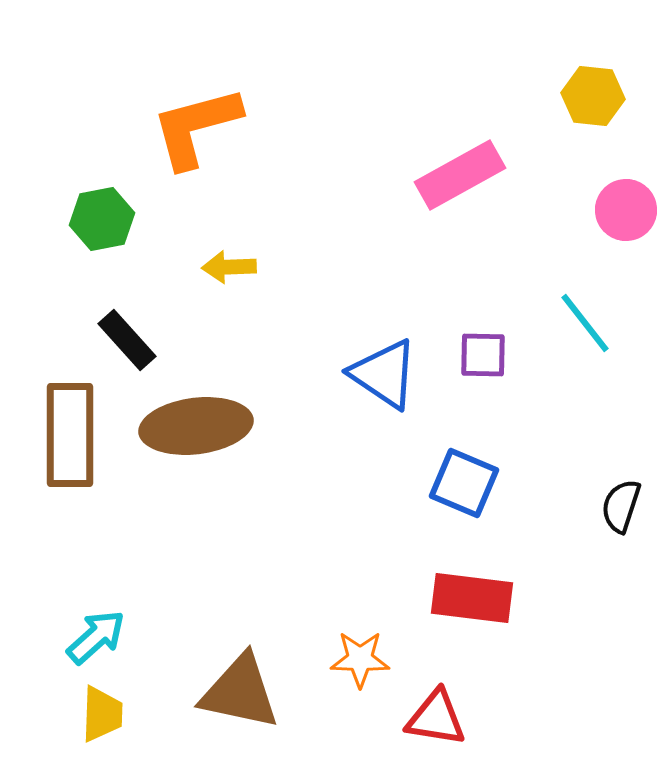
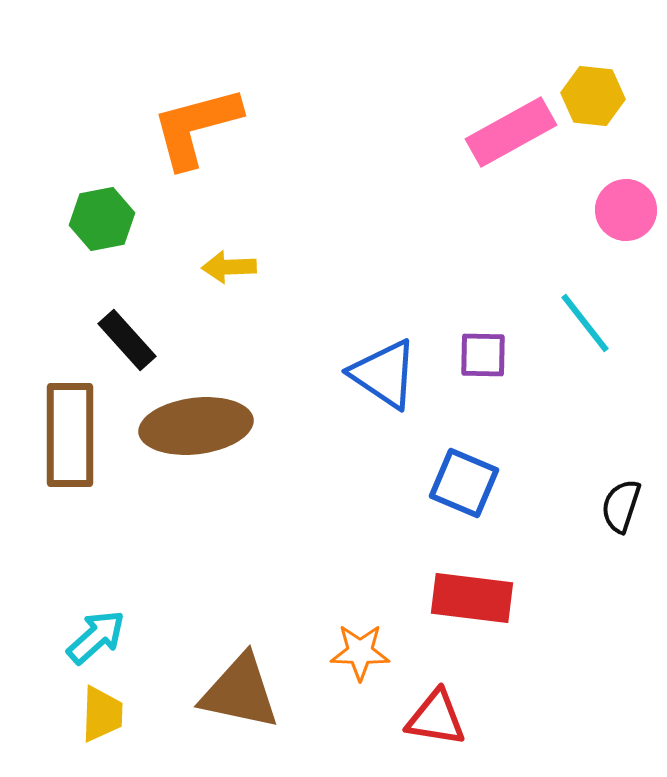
pink rectangle: moved 51 px right, 43 px up
orange star: moved 7 px up
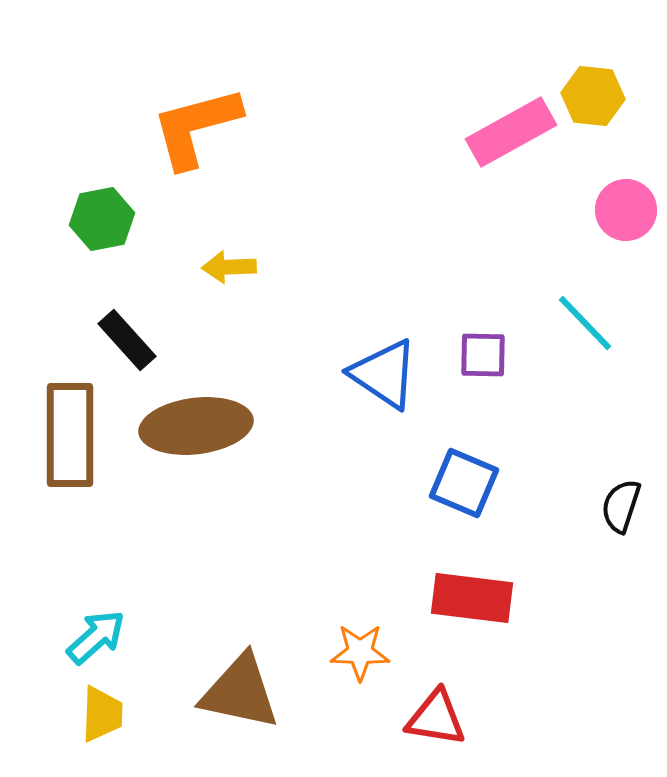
cyan line: rotated 6 degrees counterclockwise
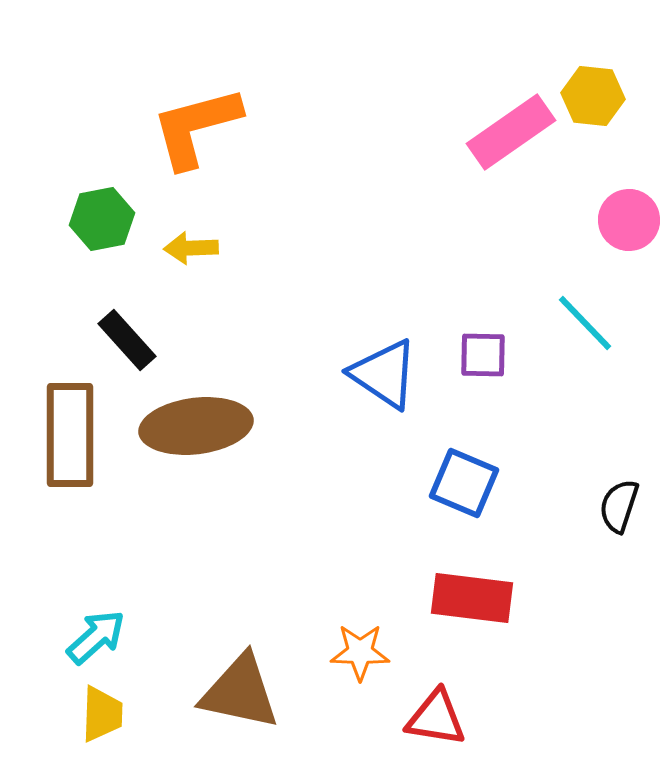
pink rectangle: rotated 6 degrees counterclockwise
pink circle: moved 3 px right, 10 px down
yellow arrow: moved 38 px left, 19 px up
black semicircle: moved 2 px left
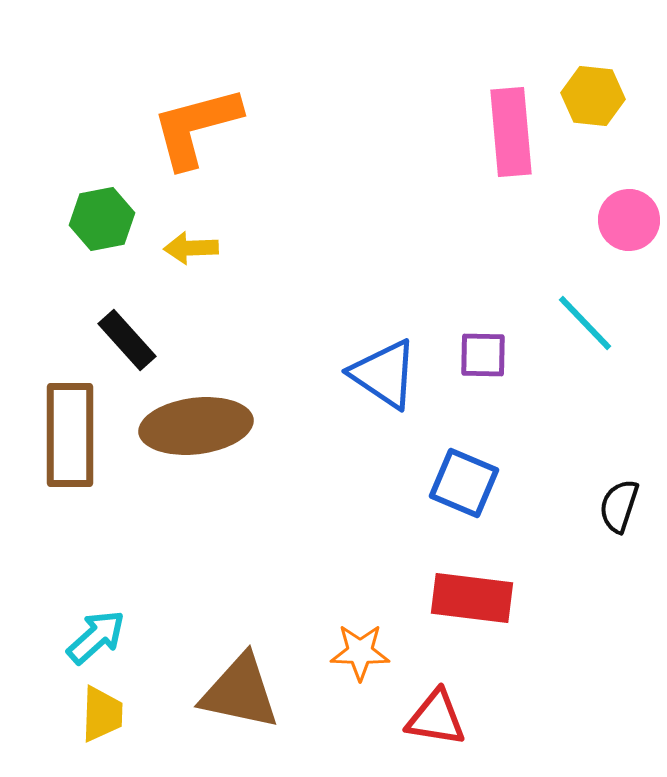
pink rectangle: rotated 60 degrees counterclockwise
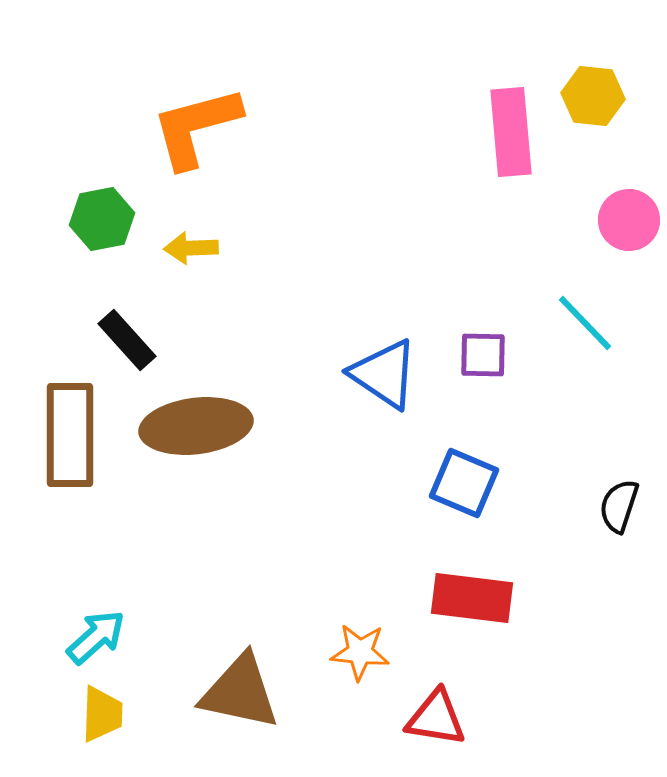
orange star: rotated 4 degrees clockwise
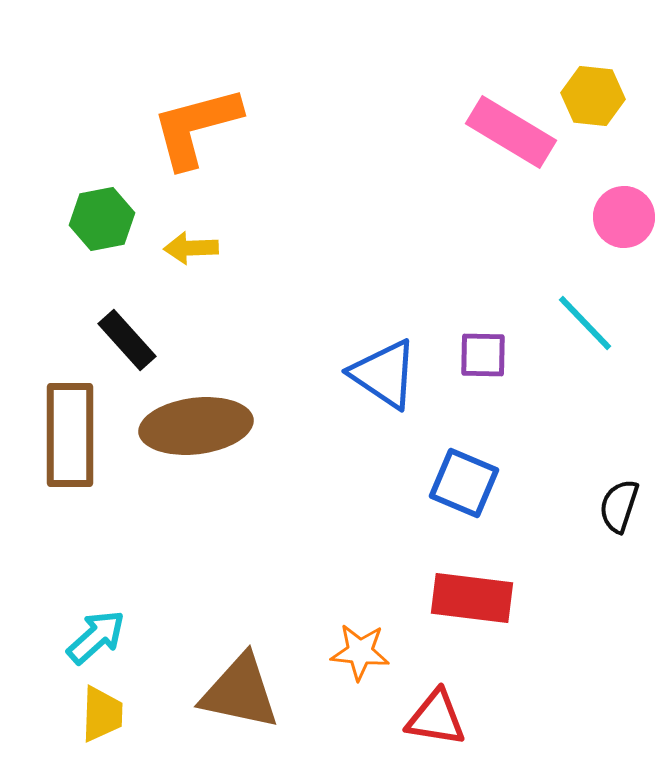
pink rectangle: rotated 54 degrees counterclockwise
pink circle: moved 5 px left, 3 px up
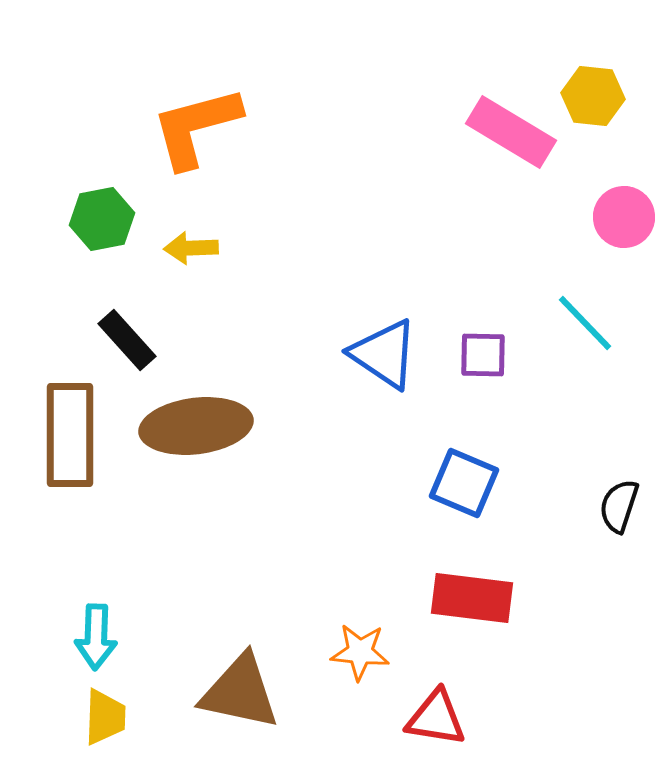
blue triangle: moved 20 px up
cyan arrow: rotated 134 degrees clockwise
yellow trapezoid: moved 3 px right, 3 px down
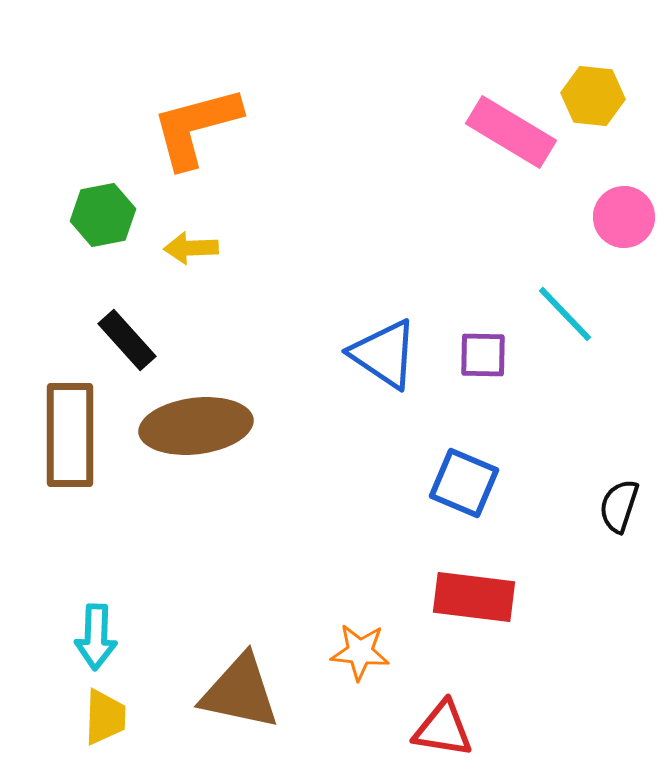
green hexagon: moved 1 px right, 4 px up
cyan line: moved 20 px left, 9 px up
red rectangle: moved 2 px right, 1 px up
red triangle: moved 7 px right, 11 px down
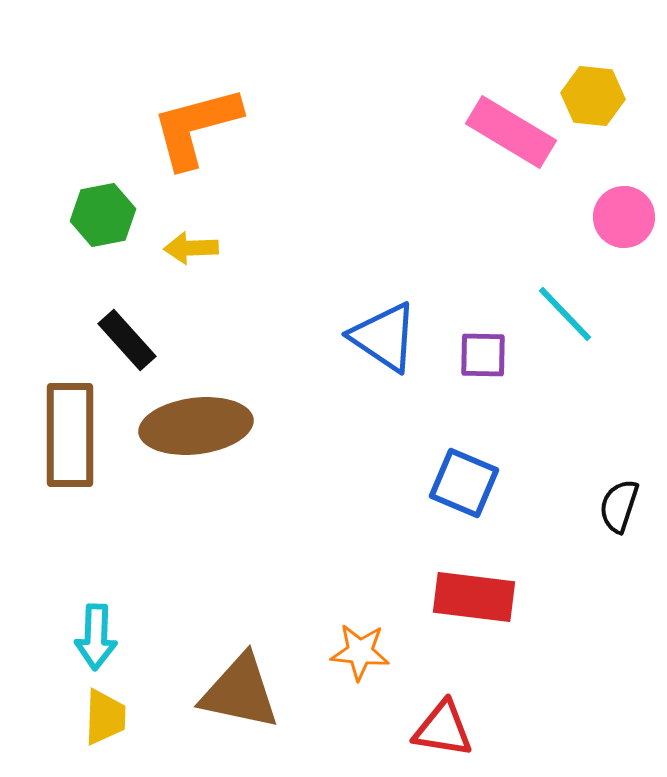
blue triangle: moved 17 px up
